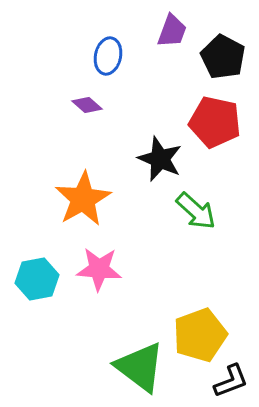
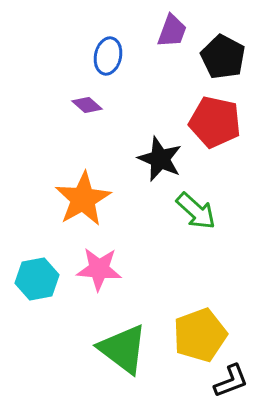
green triangle: moved 17 px left, 18 px up
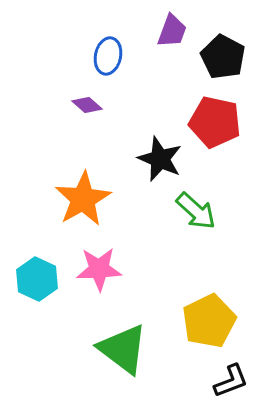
pink star: rotated 6 degrees counterclockwise
cyan hexagon: rotated 24 degrees counterclockwise
yellow pentagon: moved 9 px right, 14 px up; rotated 6 degrees counterclockwise
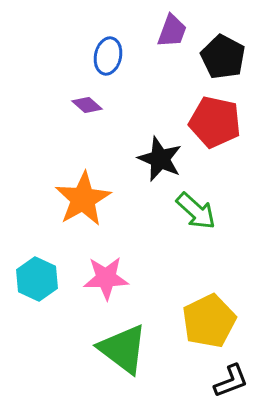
pink star: moved 7 px right, 9 px down
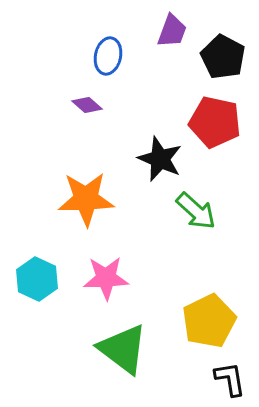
orange star: moved 3 px right; rotated 28 degrees clockwise
black L-shape: moved 1 px left, 2 px up; rotated 78 degrees counterclockwise
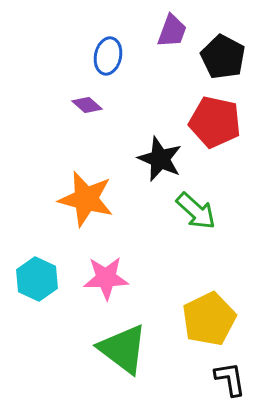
orange star: rotated 16 degrees clockwise
yellow pentagon: moved 2 px up
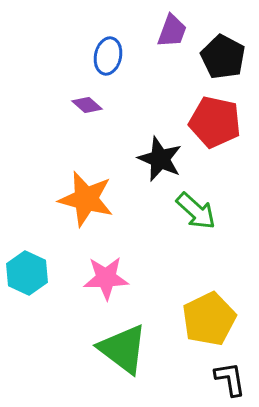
cyan hexagon: moved 10 px left, 6 px up
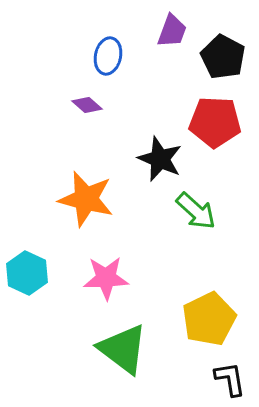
red pentagon: rotated 9 degrees counterclockwise
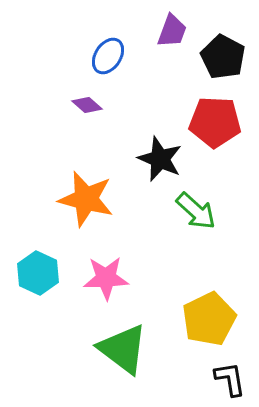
blue ellipse: rotated 21 degrees clockwise
cyan hexagon: moved 11 px right
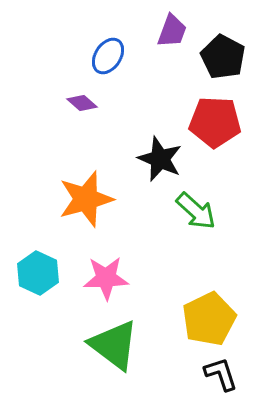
purple diamond: moved 5 px left, 2 px up
orange star: rotated 30 degrees counterclockwise
green triangle: moved 9 px left, 4 px up
black L-shape: moved 9 px left, 5 px up; rotated 9 degrees counterclockwise
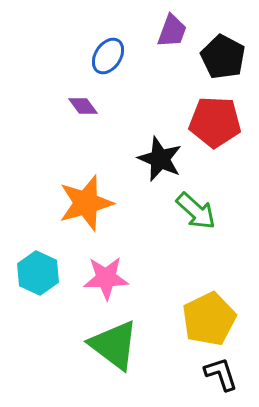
purple diamond: moved 1 px right, 3 px down; rotated 12 degrees clockwise
orange star: moved 4 px down
